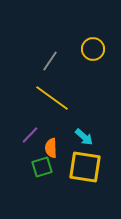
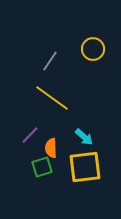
yellow square: rotated 16 degrees counterclockwise
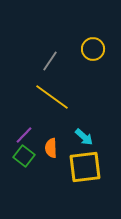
yellow line: moved 1 px up
purple line: moved 6 px left
green square: moved 18 px left, 11 px up; rotated 35 degrees counterclockwise
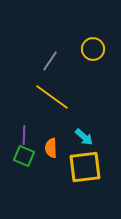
purple line: rotated 42 degrees counterclockwise
green square: rotated 15 degrees counterclockwise
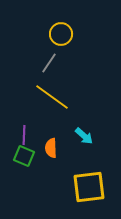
yellow circle: moved 32 px left, 15 px up
gray line: moved 1 px left, 2 px down
cyan arrow: moved 1 px up
yellow square: moved 4 px right, 20 px down
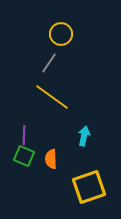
cyan arrow: rotated 120 degrees counterclockwise
orange semicircle: moved 11 px down
yellow square: rotated 12 degrees counterclockwise
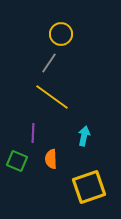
purple line: moved 9 px right, 2 px up
green square: moved 7 px left, 5 px down
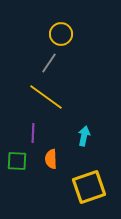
yellow line: moved 6 px left
green square: rotated 20 degrees counterclockwise
